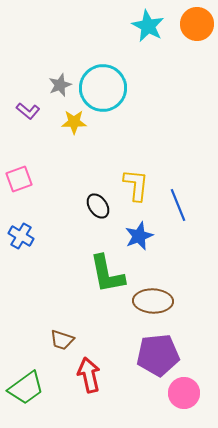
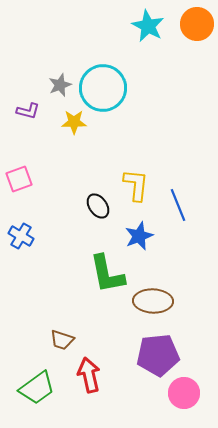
purple L-shape: rotated 25 degrees counterclockwise
green trapezoid: moved 11 px right
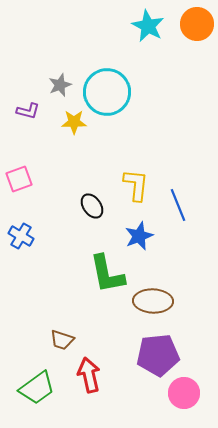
cyan circle: moved 4 px right, 4 px down
black ellipse: moved 6 px left
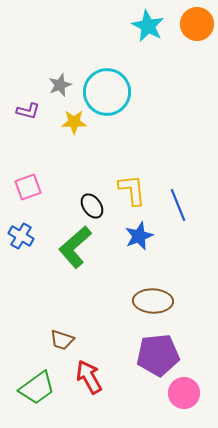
pink square: moved 9 px right, 8 px down
yellow L-shape: moved 4 px left, 5 px down; rotated 12 degrees counterclockwise
green L-shape: moved 32 px left, 27 px up; rotated 60 degrees clockwise
red arrow: moved 2 px down; rotated 16 degrees counterclockwise
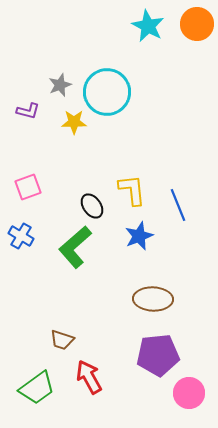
brown ellipse: moved 2 px up
pink circle: moved 5 px right
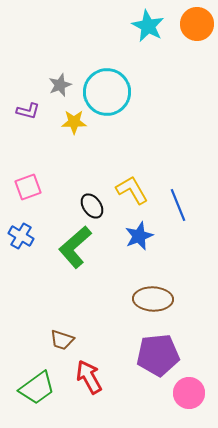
yellow L-shape: rotated 24 degrees counterclockwise
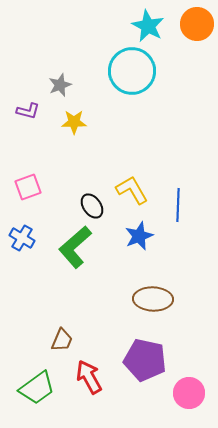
cyan circle: moved 25 px right, 21 px up
blue line: rotated 24 degrees clockwise
blue cross: moved 1 px right, 2 px down
brown trapezoid: rotated 85 degrees counterclockwise
purple pentagon: moved 13 px left, 5 px down; rotated 18 degrees clockwise
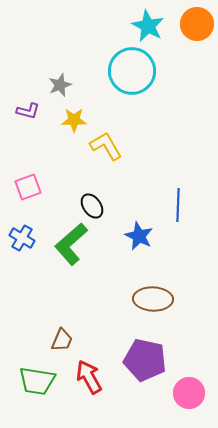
yellow star: moved 2 px up
yellow L-shape: moved 26 px left, 44 px up
blue star: rotated 24 degrees counterclockwise
green L-shape: moved 4 px left, 3 px up
green trapezoid: moved 7 px up; rotated 45 degrees clockwise
